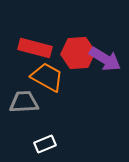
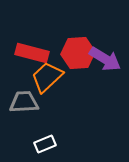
red rectangle: moved 3 px left, 5 px down
orange trapezoid: rotated 72 degrees counterclockwise
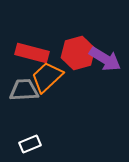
red hexagon: rotated 12 degrees counterclockwise
gray trapezoid: moved 12 px up
white rectangle: moved 15 px left
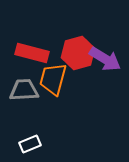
orange trapezoid: moved 6 px right, 2 px down; rotated 32 degrees counterclockwise
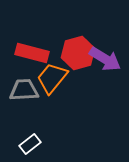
orange trapezoid: moved 1 px left, 1 px up; rotated 24 degrees clockwise
white rectangle: rotated 15 degrees counterclockwise
